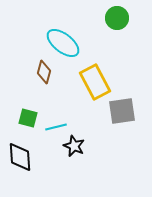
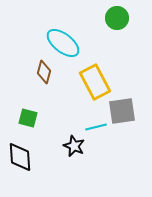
cyan line: moved 40 px right
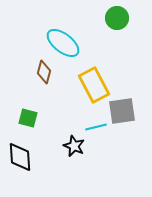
yellow rectangle: moved 1 px left, 3 px down
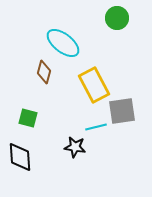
black star: moved 1 px right, 1 px down; rotated 15 degrees counterclockwise
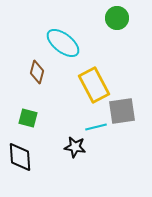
brown diamond: moved 7 px left
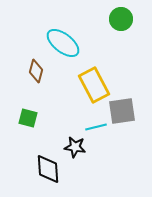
green circle: moved 4 px right, 1 px down
brown diamond: moved 1 px left, 1 px up
black diamond: moved 28 px right, 12 px down
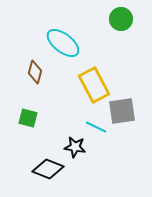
brown diamond: moved 1 px left, 1 px down
cyan line: rotated 40 degrees clockwise
black diamond: rotated 64 degrees counterclockwise
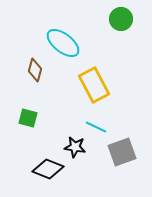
brown diamond: moved 2 px up
gray square: moved 41 px down; rotated 12 degrees counterclockwise
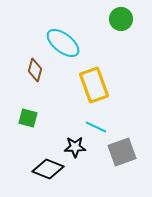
yellow rectangle: rotated 8 degrees clockwise
black star: rotated 10 degrees counterclockwise
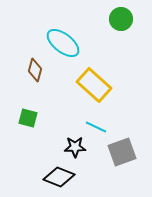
yellow rectangle: rotated 28 degrees counterclockwise
black diamond: moved 11 px right, 8 px down
